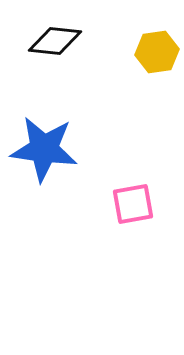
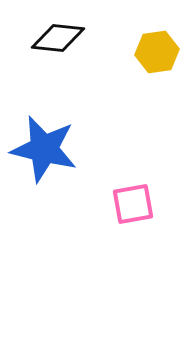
black diamond: moved 3 px right, 3 px up
blue star: rotated 6 degrees clockwise
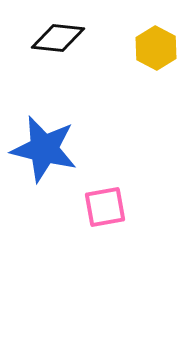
yellow hexagon: moved 1 px left, 4 px up; rotated 24 degrees counterclockwise
pink square: moved 28 px left, 3 px down
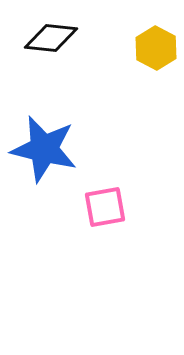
black diamond: moved 7 px left
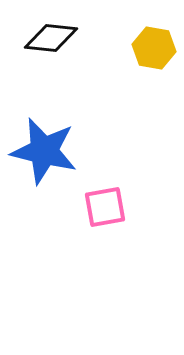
yellow hexagon: moved 2 px left; rotated 18 degrees counterclockwise
blue star: moved 2 px down
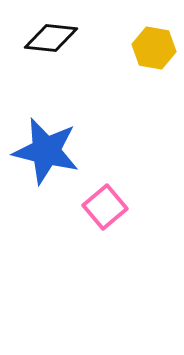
blue star: moved 2 px right
pink square: rotated 30 degrees counterclockwise
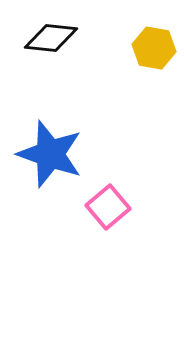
blue star: moved 4 px right, 3 px down; rotated 6 degrees clockwise
pink square: moved 3 px right
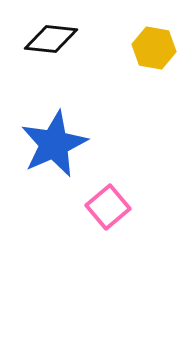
black diamond: moved 1 px down
blue star: moved 4 px right, 10 px up; rotated 28 degrees clockwise
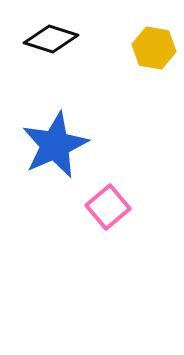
black diamond: rotated 12 degrees clockwise
blue star: moved 1 px right, 1 px down
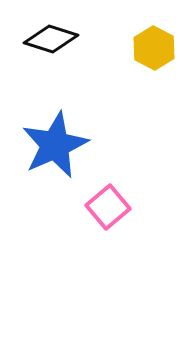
yellow hexagon: rotated 18 degrees clockwise
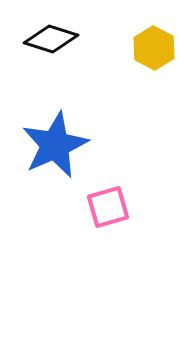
pink square: rotated 24 degrees clockwise
